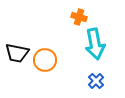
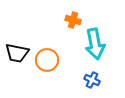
orange cross: moved 6 px left, 3 px down
orange circle: moved 2 px right
blue cross: moved 4 px left, 1 px up; rotated 21 degrees counterclockwise
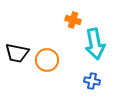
blue cross: moved 1 px down; rotated 14 degrees counterclockwise
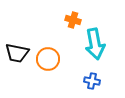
orange circle: moved 1 px right, 1 px up
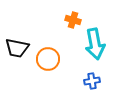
black trapezoid: moved 5 px up
blue cross: rotated 21 degrees counterclockwise
